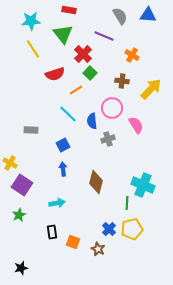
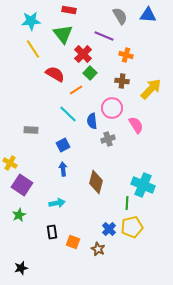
orange cross: moved 6 px left; rotated 16 degrees counterclockwise
red semicircle: rotated 132 degrees counterclockwise
yellow pentagon: moved 2 px up
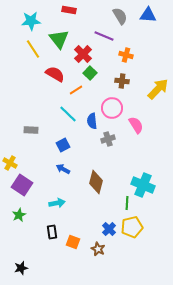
green triangle: moved 4 px left, 5 px down
yellow arrow: moved 7 px right
blue arrow: rotated 56 degrees counterclockwise
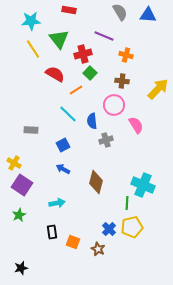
gray semicircle: moved 4 px up
red cross: rotated 30 degrees clockwise
pink circle: moved 2 px right, 3 px up
gray cross: moved 2 px left, 1 px down
yellow cross: moved 4 px right
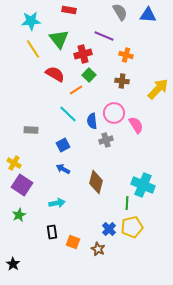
green square: moved 1 px left, 2 px down
pink circle: moved 8 px down
black star: moved 8 px left, 4 px up; rotated 24 degrees counterclockwise
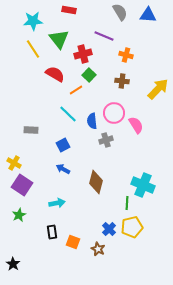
cyan star: moved 2 px right
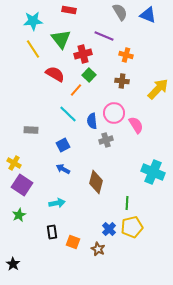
blue triangle: rotated 18 degrees clockwise
green triangle: moved 2 px right
orange line: rotated 16 degrees counterclockwise
cyan cross: moved 10 px right, 13 px up
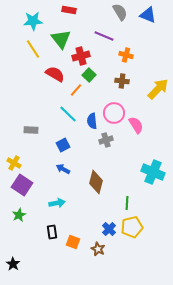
red cross: moved 2 px left, 2 px down
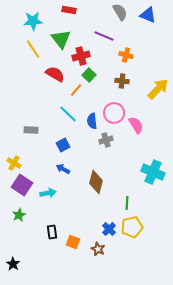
cyan arrow: moved 9 px left, 10 px up
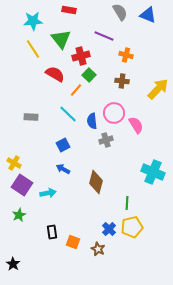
gray rectangle: moved 13 px up
